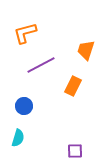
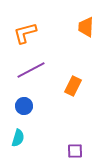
orange trapezoid: moved 23 px up; rotated 15 degrees counterclockwise
purple line: moved 10 px left, 5 px down
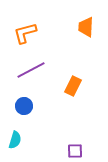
cyan semicircle: moved 3 px left, 2 px down
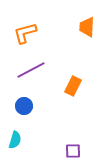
orange trapezoid: moved 1 px right
purple square: moved 2 px left
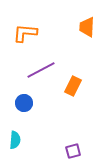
orange L-shape: rotated 20 degrees clockwise
purple line: moved 10 px right
blue circle: moved 3 px up
cyan semicircle: rotated 12 degrees counterclockwise
purple square: rotated 14 degrees counterclockwise
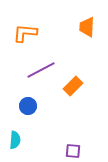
orange rectangle: rotated 18 degrees clockwise
blue circle: moved 4 px right, 3 px down
purple square: rotated 21 degrees clockwise
